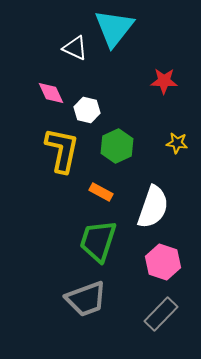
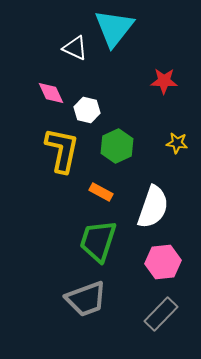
pink hexagon: rotated 24 degrees counterclockwise
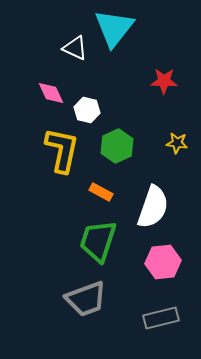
gray rectangle: moved 4 px down; rotated 32 degrees clockwise
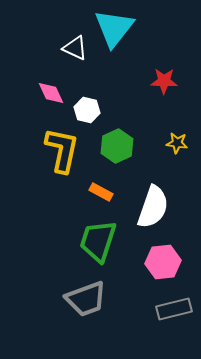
gray rectangle: moved 13 px right, 9 px up
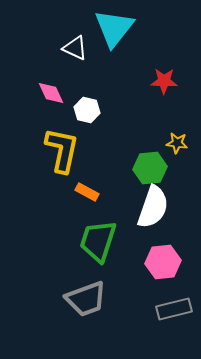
green hexagon: moved 33 px right, 22 px down; rotated 20 degrees clockwise
orange rectangle: moved 14 px left
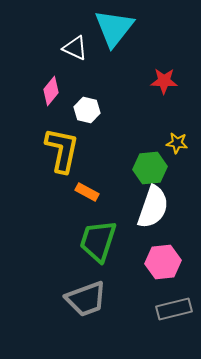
pink diamond: moved 2 px up; rotated 64 degrees clockwise
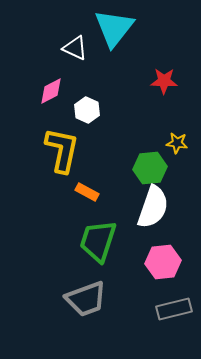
pink diamond: rotated 24 degrees clockwise
white hexagon: rotated 10 degrees clockwise
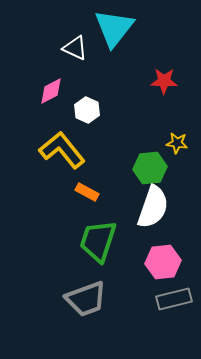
yellow L-shape: rotated 51 degrees counterclockwise
gray rectangle: moved 10 px up
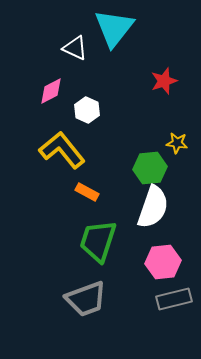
red star: rotated 20 degrees counterclockwise
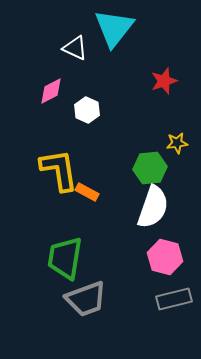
yellow star: rotated 15 degrees counterclockwise
yellow L-shape: moved 3 px left, 20 px down; rotated 30 degrees clockwise
green trapezoid: moved 33 px left, 17 px down; rotated 9 degrees counterclockwise
pink hexagon: moved 2 px right, 5 px up; rotated 20 degrees clockwise
